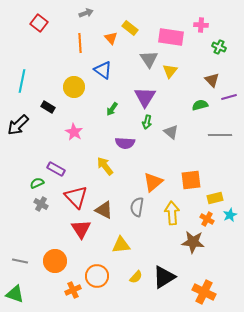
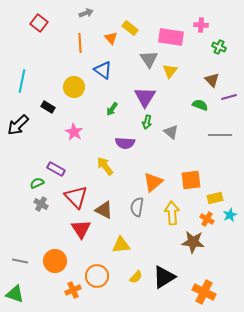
green semicircle at (200, 105): rotated 35 degrees clockwise
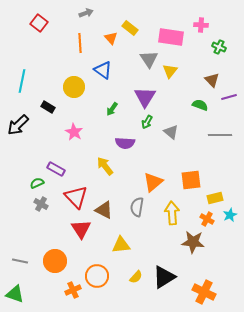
green arrow at (147, 122): rotated 16 degrees clockwise
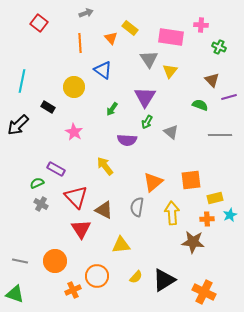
purple semicircle at (125, 143): moved 2 px right, 3 px up
orange cross at (207, 219): rotated 32 degrees counterclockwise
black triangle at (164, 277): moved 3 px down
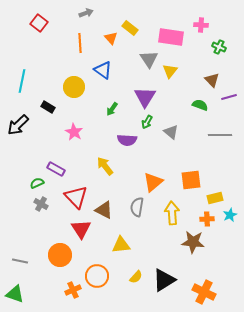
orange circle at (55, 261): moved 5 px right, 6 px up
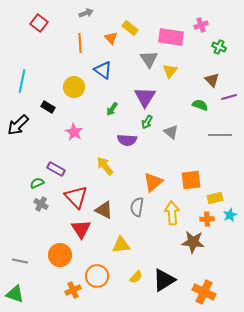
pink cross at (201, 25): rotated 24 degrees counterclockwise
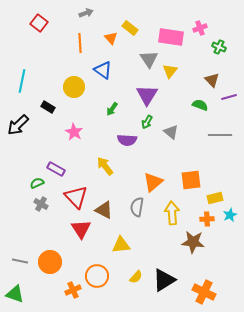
pink cross at (201, 25): moved 1 px left, 3 px down
purple triangle at (145, 97): moved 2 px right, 2 px up
orange circle at (60, 255): moved 10 px left, 7 px down
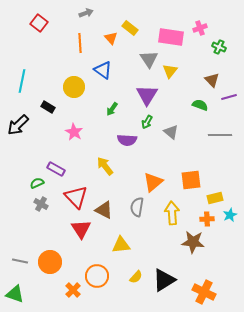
orange cross at (73, 290): rotated 21 degrees counterclockwise
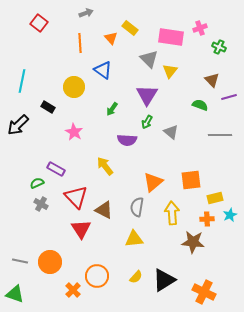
gray triangle at (149, 59): rotated 12 degrees counterclockwise
yellow triangle at (121, 245): moved 13 px right, 6 px up
